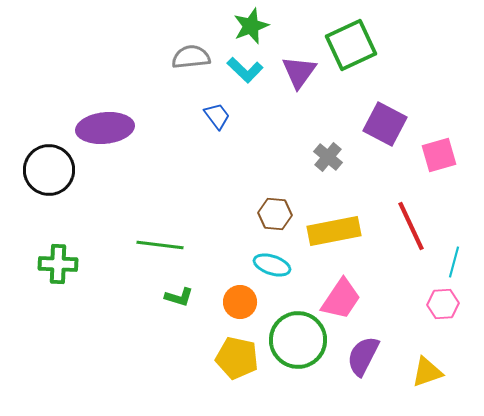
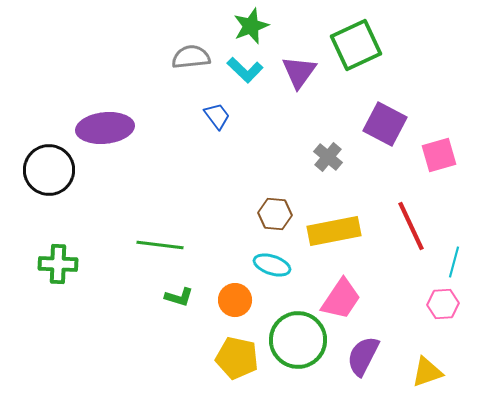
green square: moved 5 px right
orange circle: moved 5 px left, 2 px up
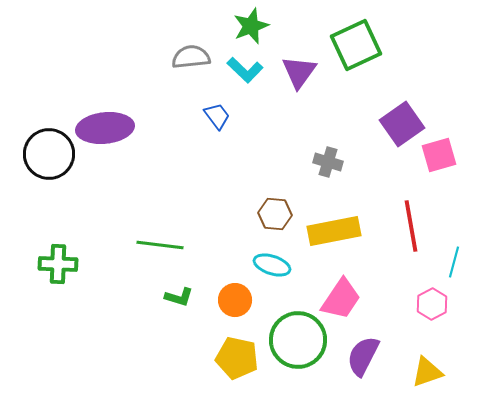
purple square: moved 17 px right; rotated 27 degrees clockwise
gray cross: moved 5 px down; rotated 24 degrees counterclockwise
black circle: moved 16 px up
red line: rotated 15 degrees clockwise
pink hexagon: moved 11 px left; rotated 24 degrees counterclockwise
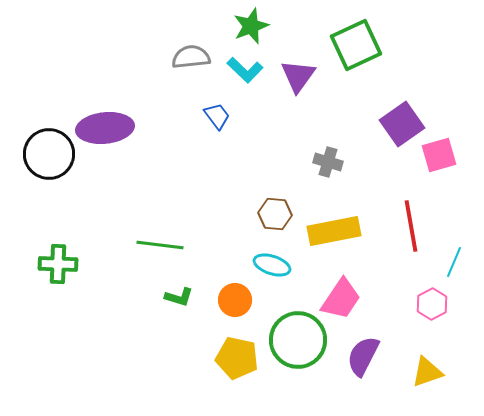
purple triangle: moved 1 px left, 4 px down
cyan line: rotated 8 degrees clockwise
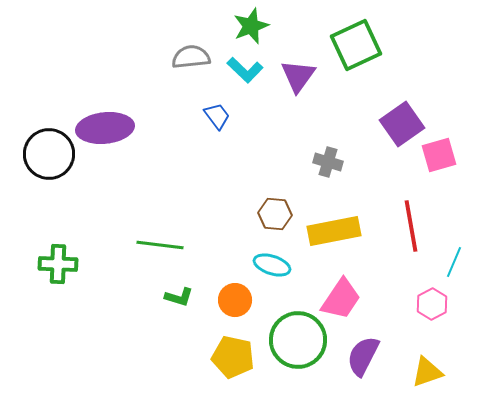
yellow pentagon: moved 4 px left, 1 px up
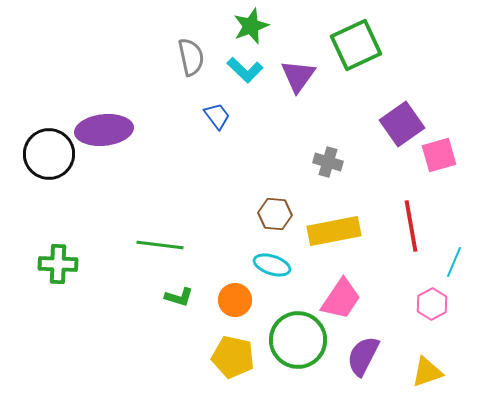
gray semicircle: rotated 84 degrees clockwise
purple ellipse: moved 1 px left, 2 px down
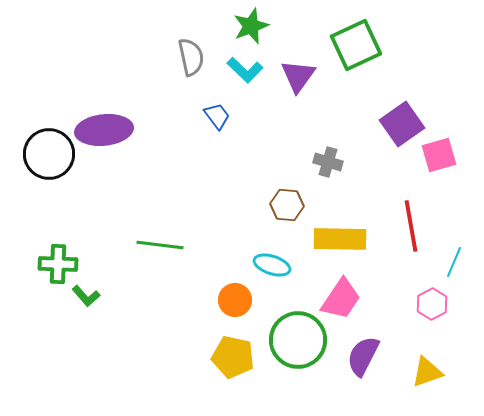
brown hexagon: moved 12 px right, 9 px up
yellow rectangle: moved 6 px right, 8 px down; rotated 12 degrees clockwise
green L-shape: moved 93 px left, 1 px up; rotated 32 degrees clockwise
